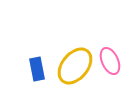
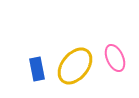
pink ellipse: moved 5 px right, 3 px up
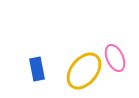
yellow ellipse: moved 9 px right, 5 px down
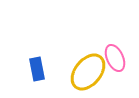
yellow ellipse: moved 4 px right, 1 px down
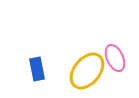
yellow ellipse: moved 1 px left, 1 px up
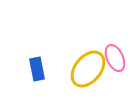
yellow ellipse: moved 1 px right, 2 px up
